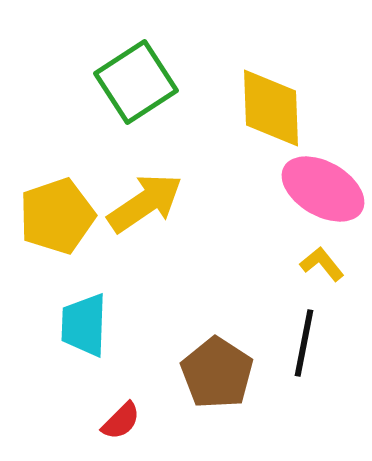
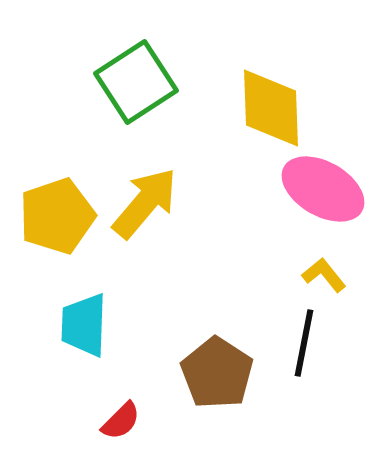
yellow arrow: rotated 16 degrees counterclockwise
yellow L-shape: moved 2 px right, 11 px down
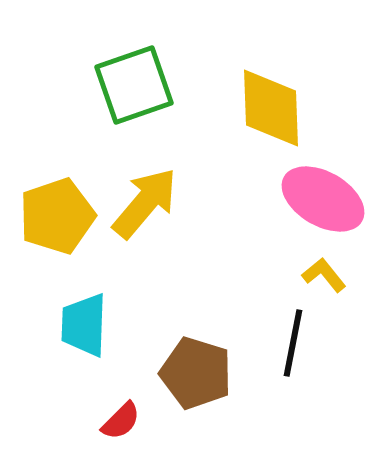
green square: moved 2 px left, 3 px down; rotated 14 degrees clockwise
pink ellipse: moved 10 px down
black line: moved 11 px left
brown pentagon: moved 21 px left; rotated 16 degrees counterclockwise
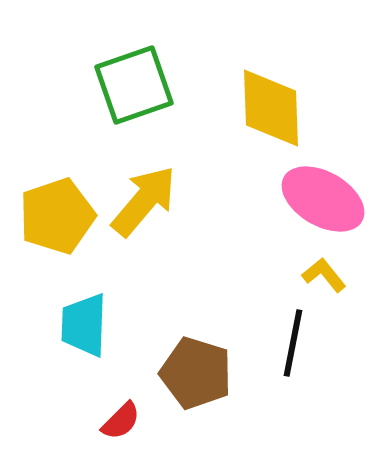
yellow arrow: moved 1 px left, 2 px up
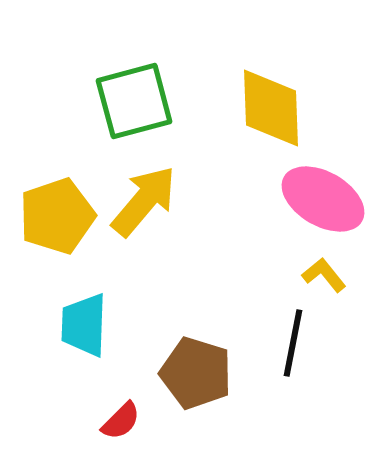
green square: moved 16 px down; rotated 4 degrees clockwise
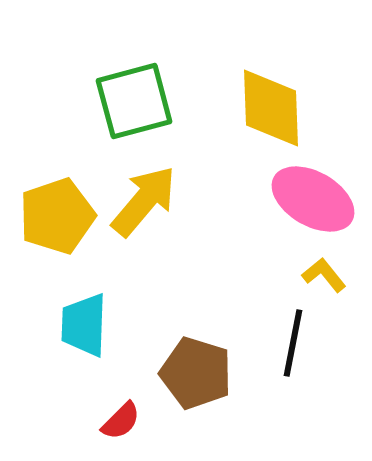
pink ellipse: moved 10 px left
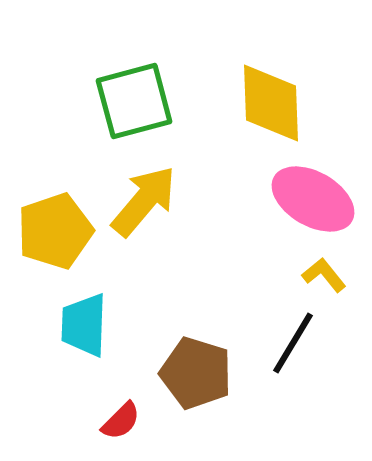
yellow diamond: moved 5 px up
yellow pentagon: moved 2 px left, 15 px down
black line: rotated 20 degrees clockwise
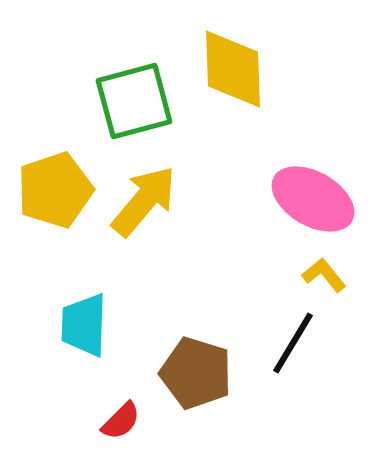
yellow diamond: moved 38 px left, 34 px up
yellow pentagon: moved 41 px up
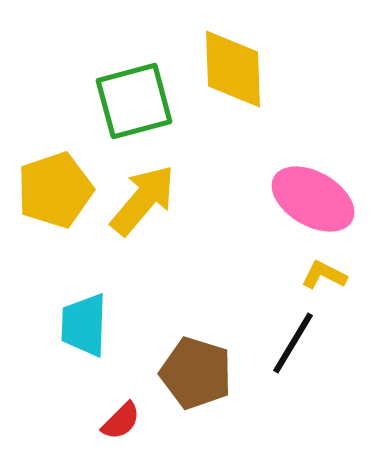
yellow arrow: moved 1 px left, 1 px up
yellow L-shape: rotated 24 degrees counterclockwise
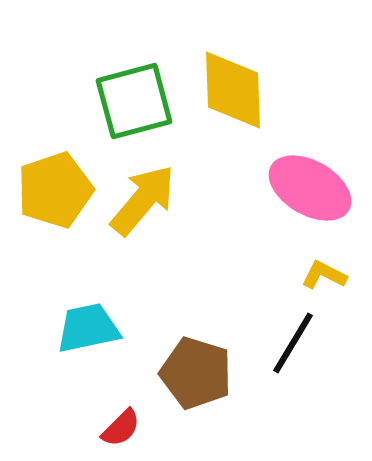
yellow diamond: moved 21 px down
pink ellipse: moved 3 px left, 11 px up
cyan trapezoid: moved 4 px right, 3 px down; rotated 76 degrees clockwise
red semicircle: moved 7 px down
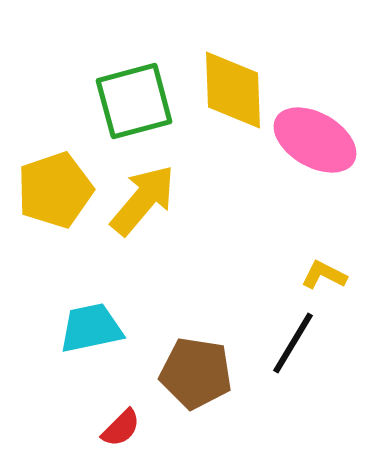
pink ellipse: moved 5 px right, 48 px up
cyan trapezoid: moved 3 px right
brown pentagon: rotated 8 degrees counterclockwise
